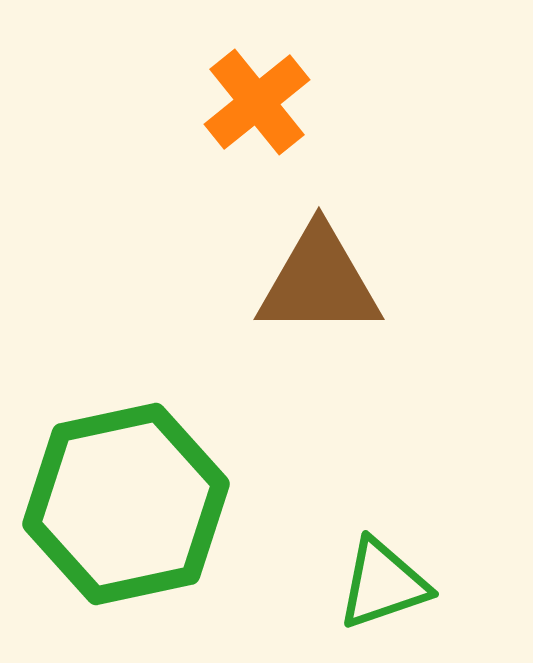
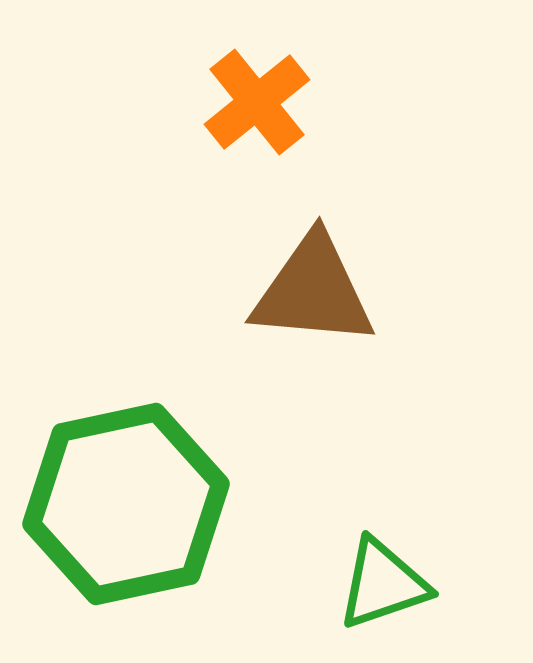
brown triangle: moved 6 px left, 9 px down; rotated 5 degrees clockwise
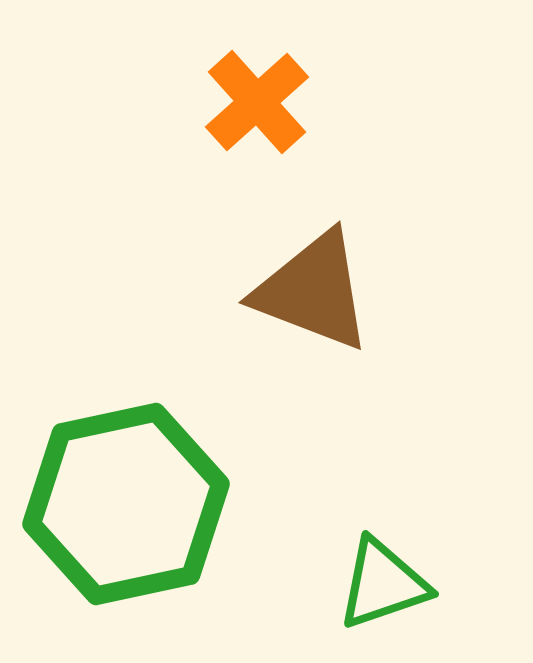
orange cross: rotated 3 degrees counterclockwise
brown triangle: rotated 16 degrees clockwise
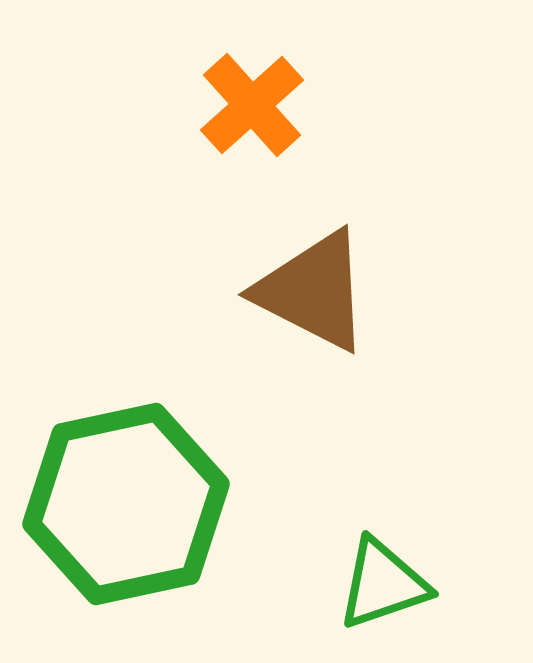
orange cross: moved 5 px left, 3 px down
brown triangle: rotated 6 degrees clockwise
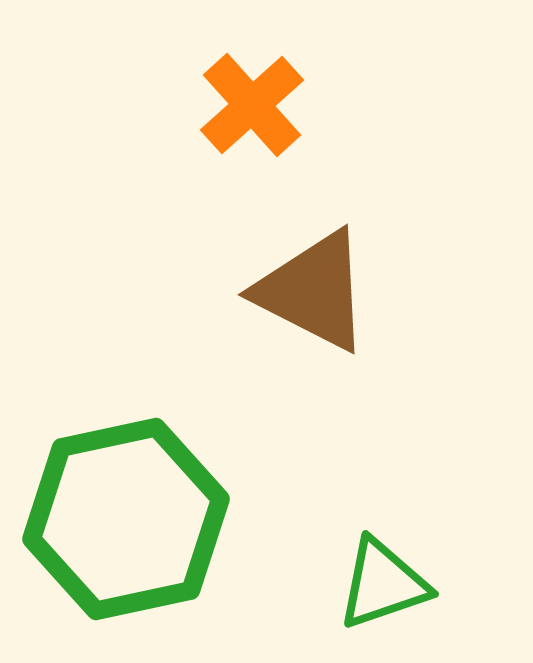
green hexagon: moved 15 px down
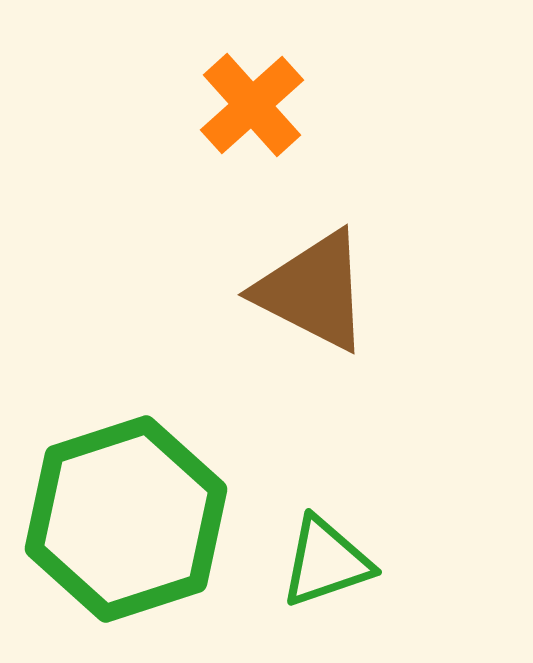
green hexagon: rotated 6 degrees counterclockwise
green triangle: moved 57 px left, 22 px up
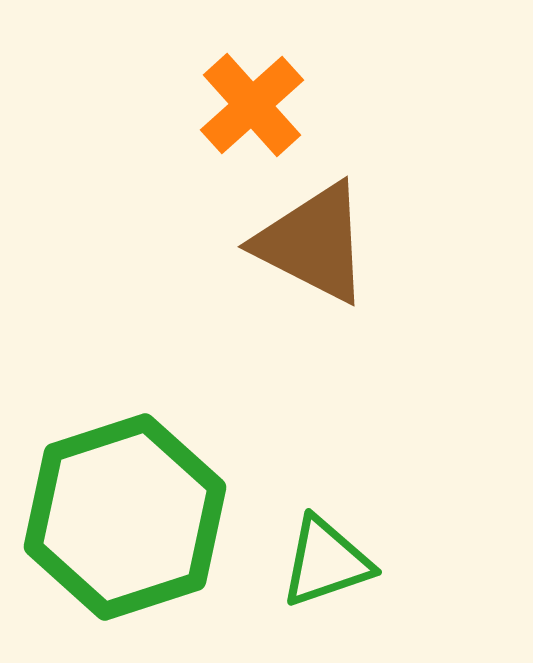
brown triangle: moved 48 px up
green hexagon: moved 1 px left, 2 px up
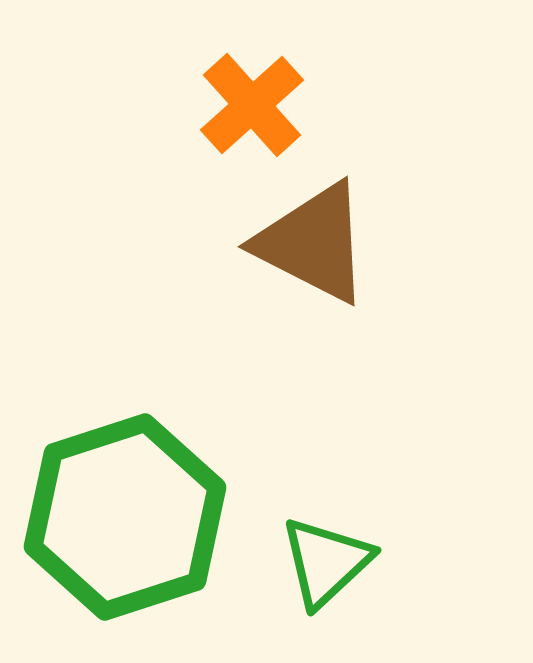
green triangle: rotated 24 degrees counterclockwise
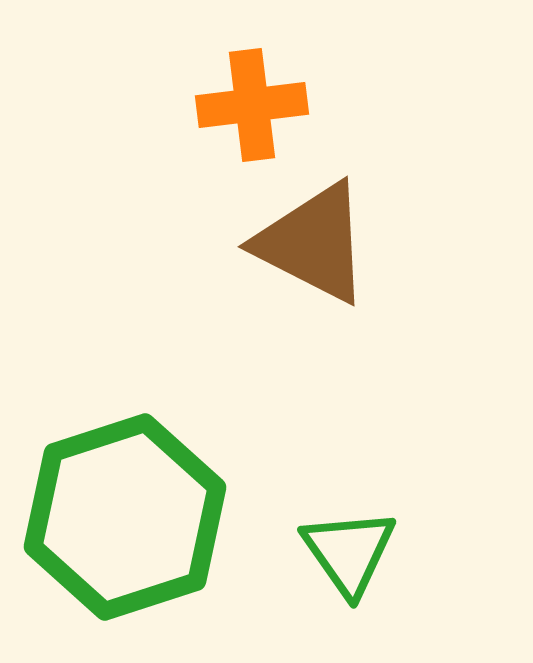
orange cross: rotated 35 degrees clockwise
green triangle: moved 23 px right, 10 px up; rotated 22 degrees counterclockwise
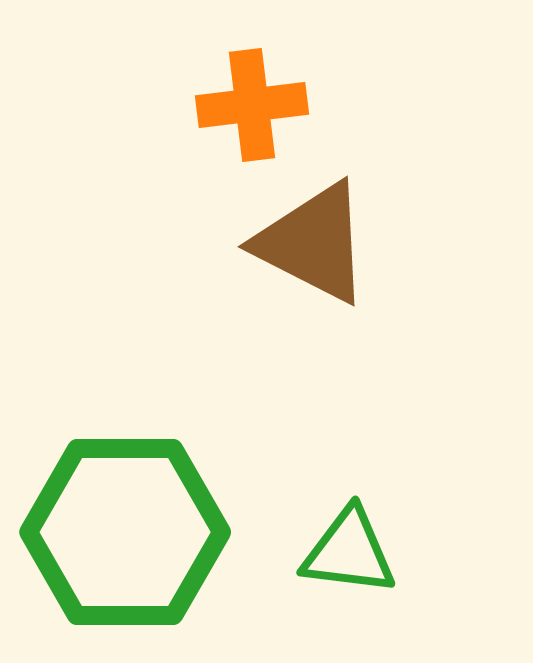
green hexagon: moved 15 px down; rotated 18 degrees clockwise
green triangle: rotated 48 degrees counterclockwise
